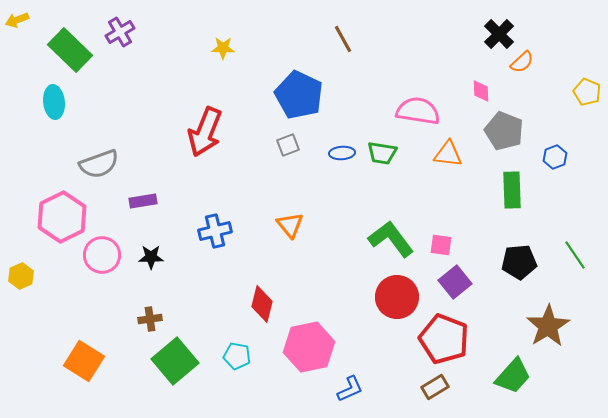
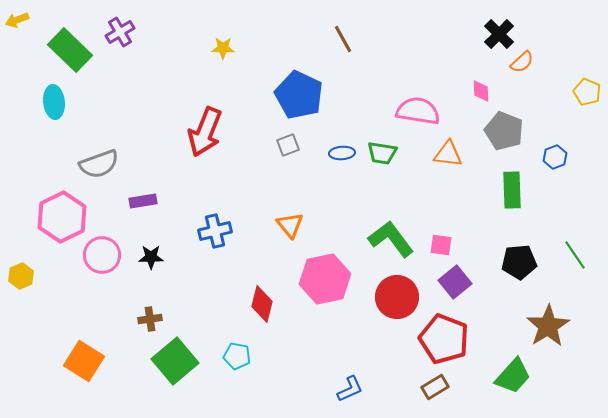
pink hexagon at (309, 347): moved 16 px right, 68 px up
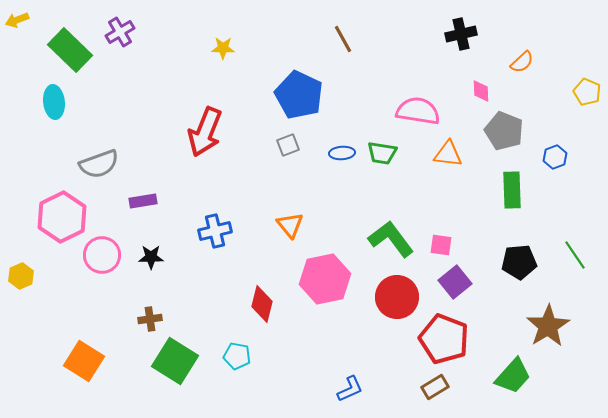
black cross at (499, 34): moved 38 px left; rotated 32 degrees clockwise
green square at (175, 361): rotated 18 degrees counterclockwise
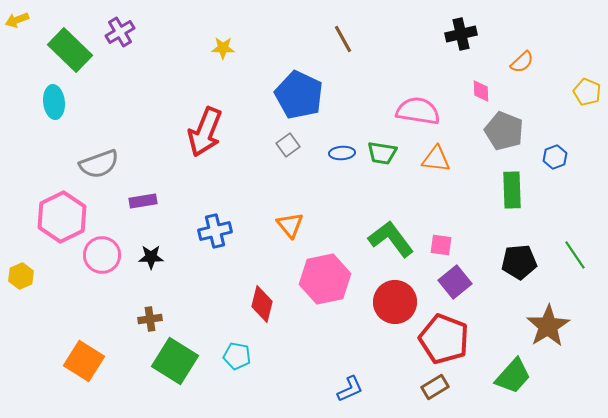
gray square at (288, 145): rotated 15 degrees counterclockwise
orange triangle at (448, 154): moved 12 px left, 5 px down
red circle at (397, 297): moved 2 px left, 5 px down
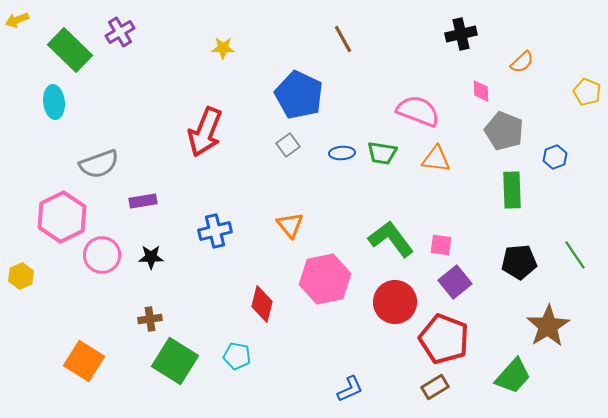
pink semicircle at (418, 111): rotated 12 degrees clockwise
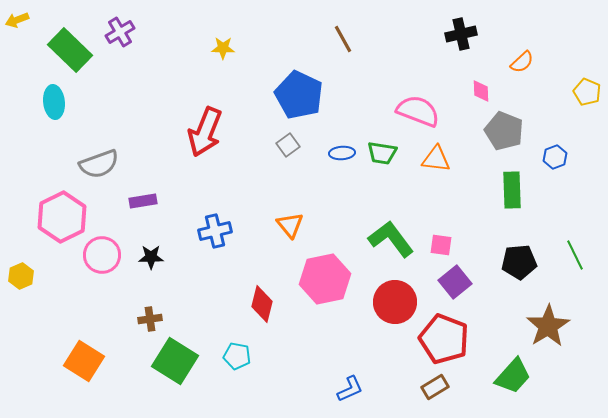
green line at (575, 255): rotated 8 degrees clockwise
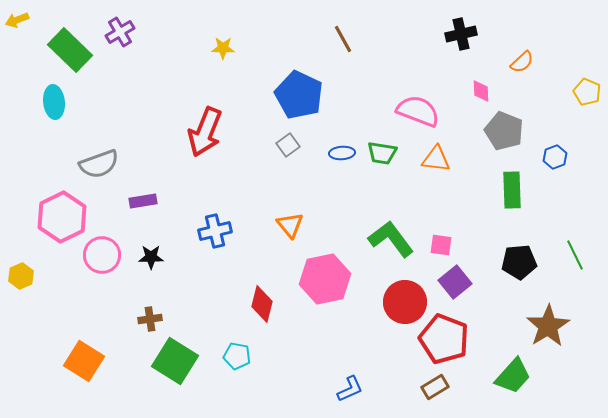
red circle at (395, 302): moved 10 px right
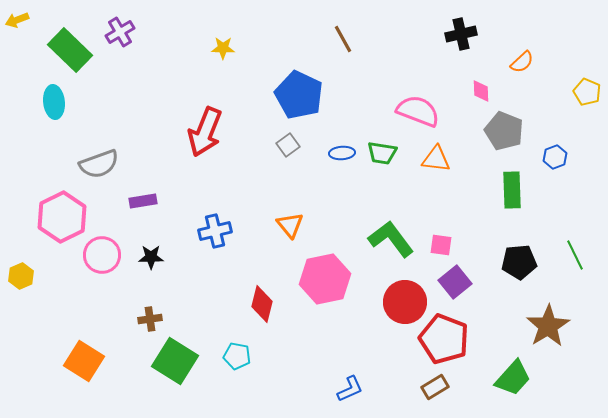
green trapezoid at (513, 376): moved 2 px down
